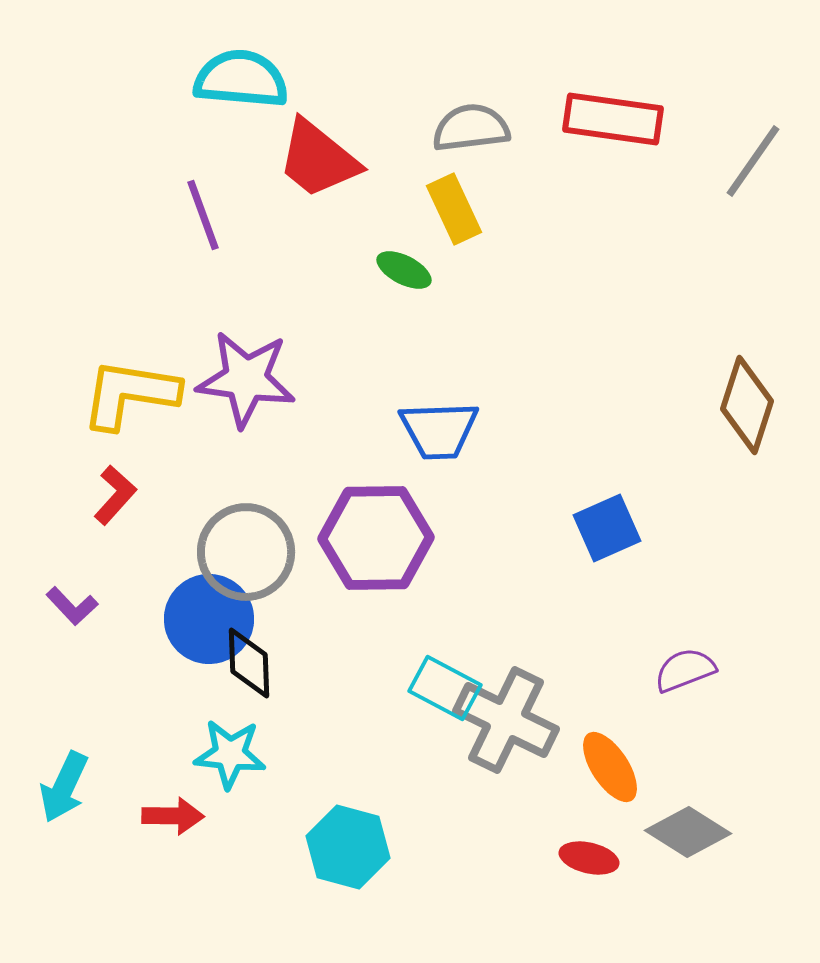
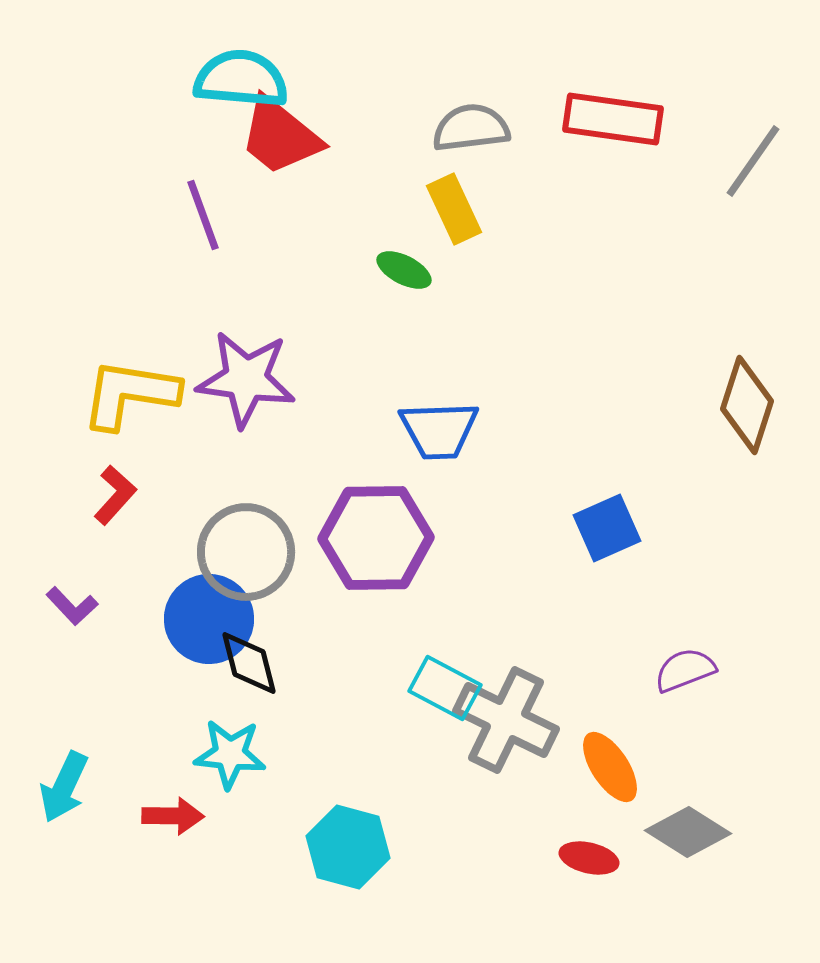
red trapezoid: moved 38 px left, 23 px up
black diamond: rotated 12 degrees counterclockwise
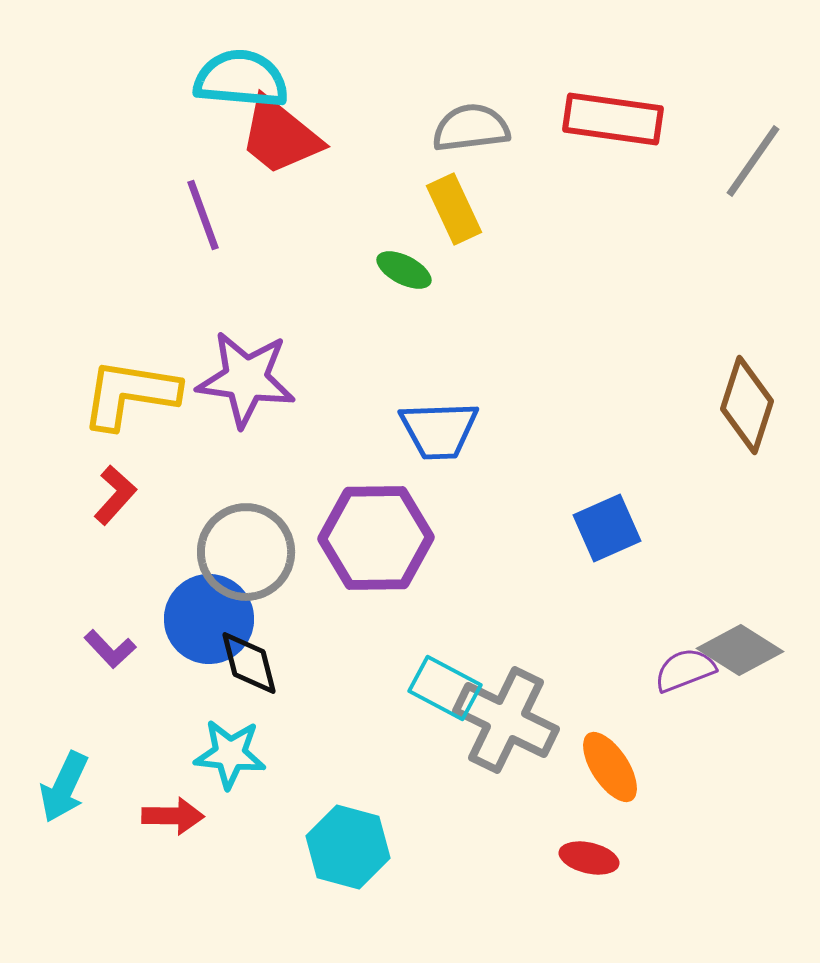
purple L-shape: moved 38 px right, 43 px down
gray diamond: moved 52 px right, 182 px up
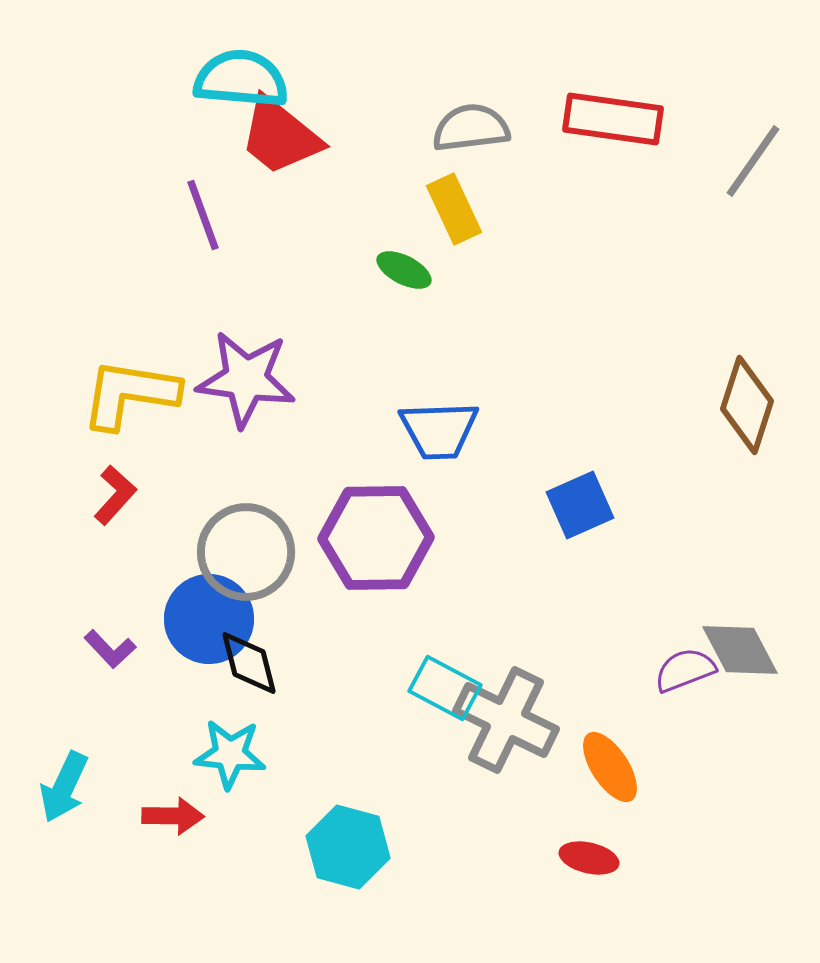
blue square: moved 27 px left, 23 px up
gray diamond: rotated 30 degrees clockwise
